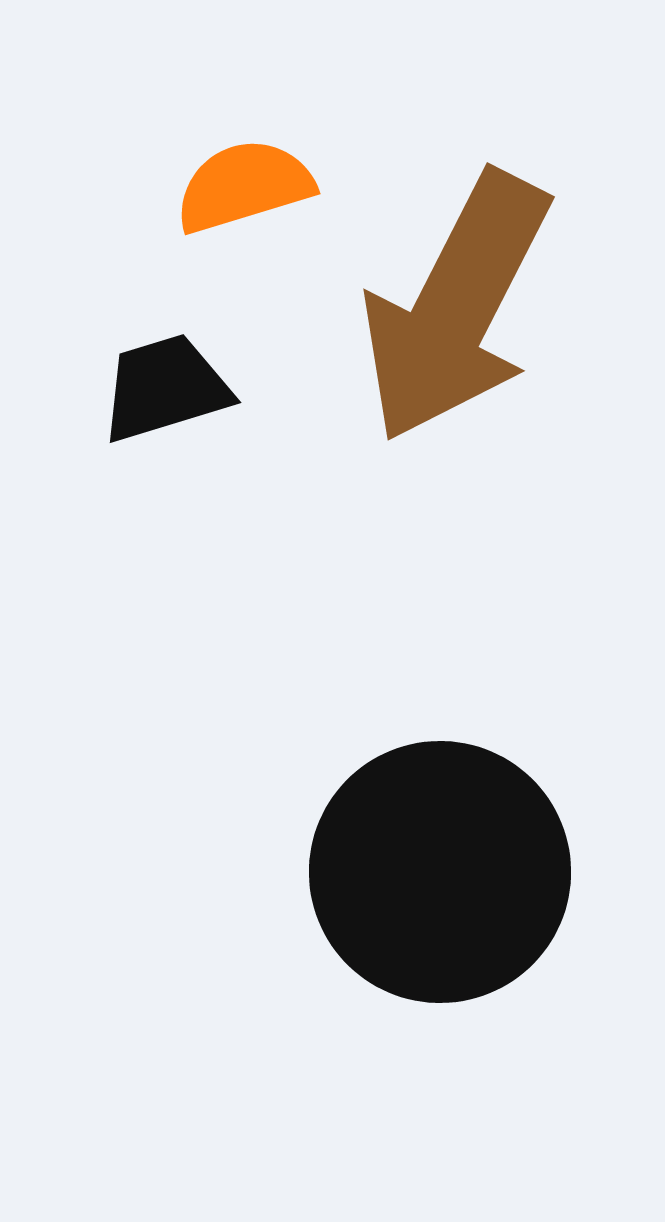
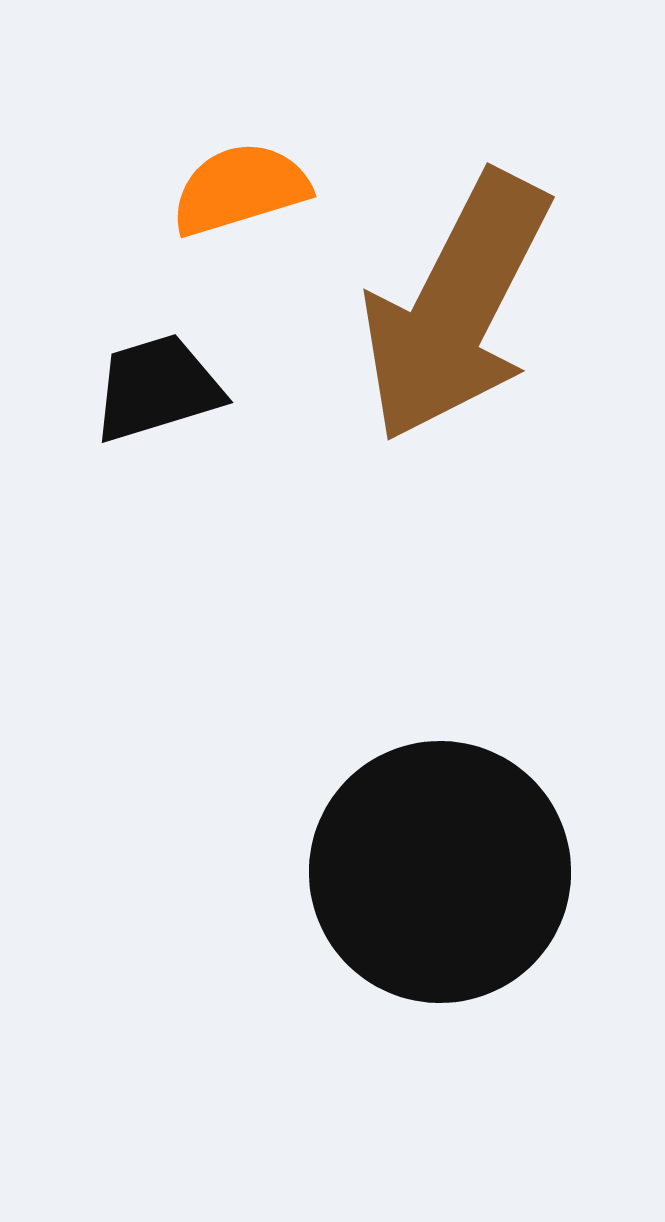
orange semicircle: moved 4 px left, 3 px down
black trapezoid: moved 8 px left
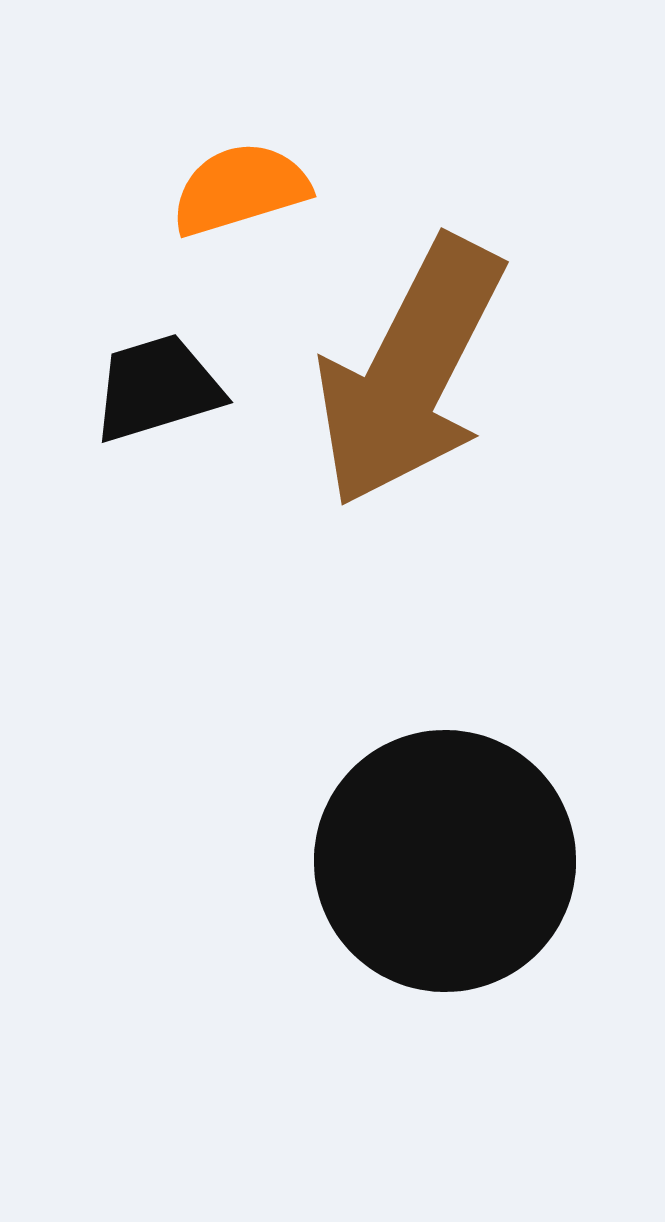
brown arrow: moved 46 px left, 65 px down
black circle: moved 5 px right, 11 px up
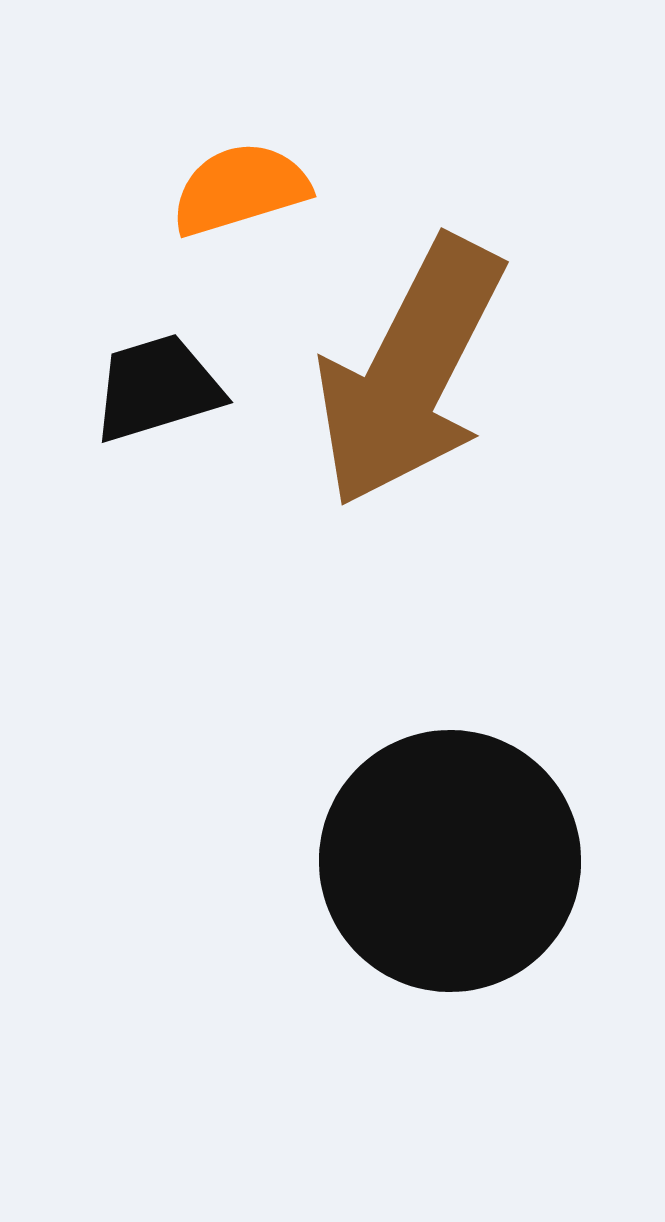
black circle: moved 5 px right
